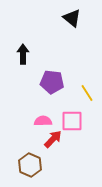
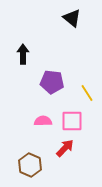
red arrow: moved 12 px right, 9 px down
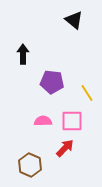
black triangle: moved 2 px right, 2 px down
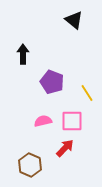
purple pentagon: rotated 15 degrees clockwise
pink semicircle: rotated 12 degrees counterclockwise
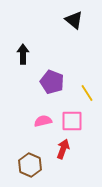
red arrow: moved 2 px left, 1 px down; rotated 24 degrees counterclockwise
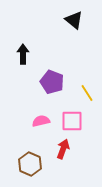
pink semicircle: moved 2 px left
brown hexagon: moved 1 px up
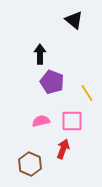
black arrow: moved 17 px right
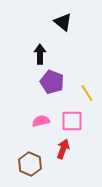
black triangle: moved 11 px left, 2 px down
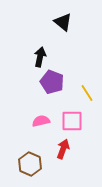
black arrow: moved 3 px down; rotated 12 degrees clockwise
